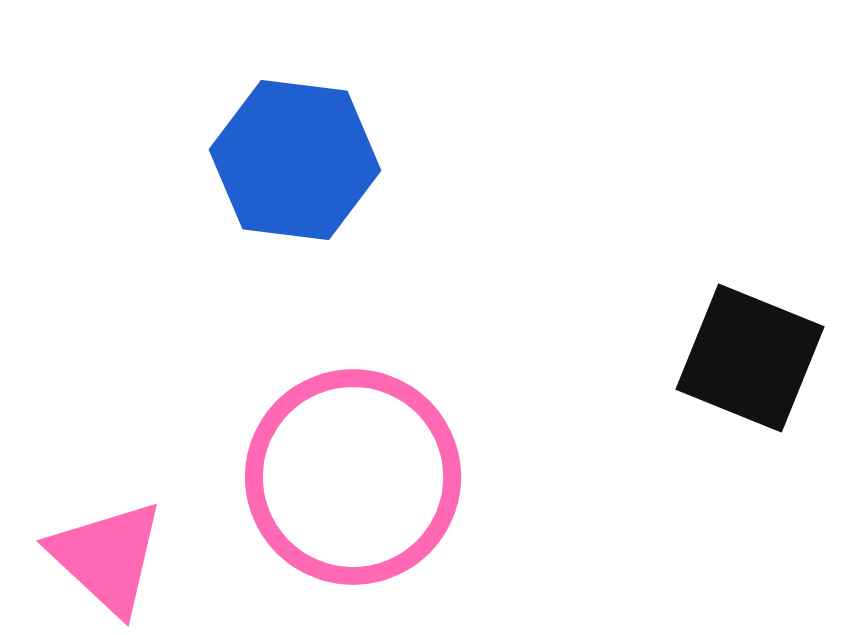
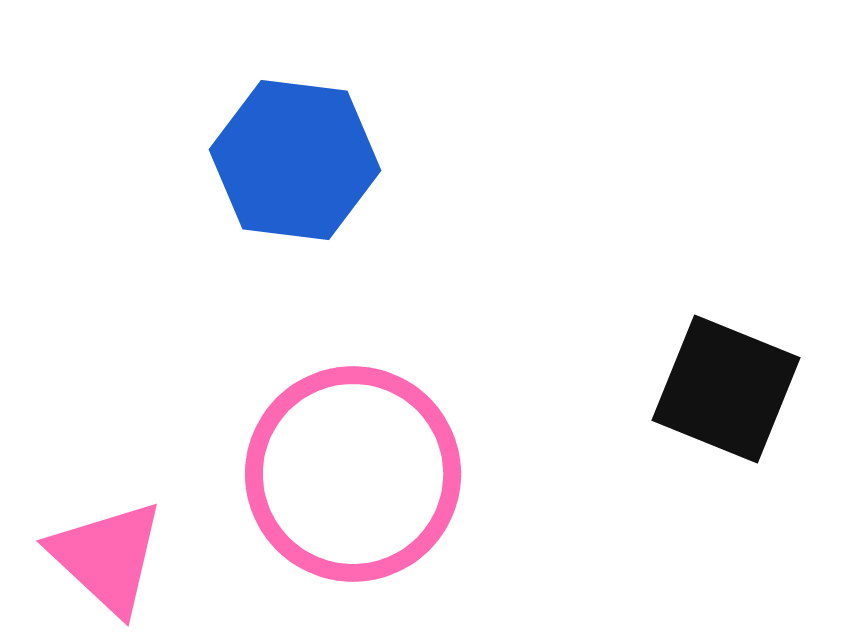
black square: moved 24 px left, 31 px down
pink circle: moved 3 px up
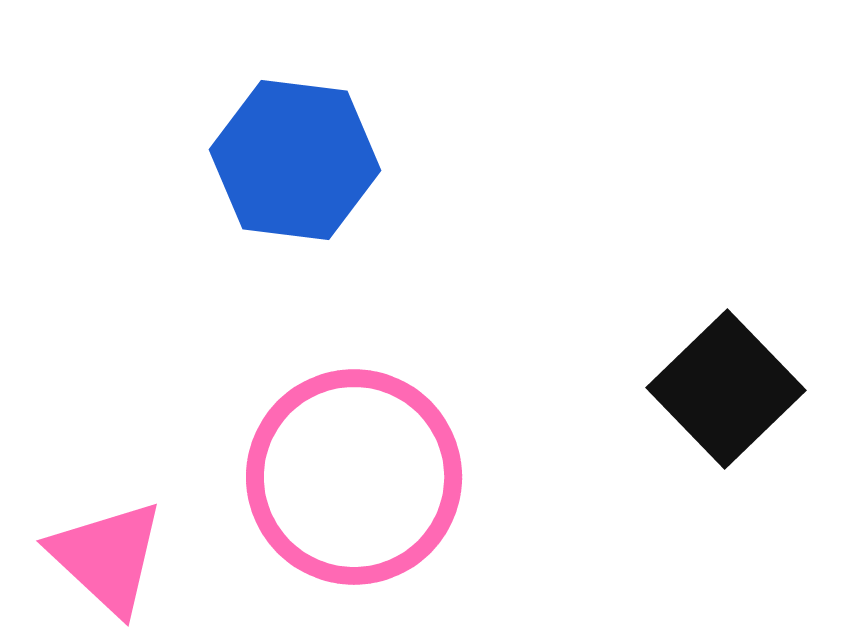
black square: rotated 24 degrees clockwise
pink circle: moved 1 px right, 3 px down
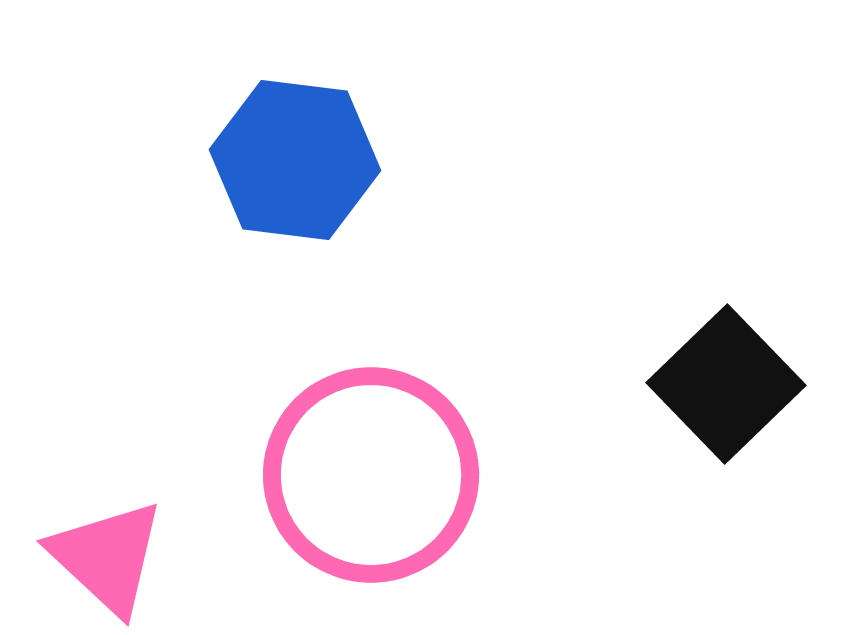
black square: moved 5 px up
pink circle: moved 17 px right, 2 px up
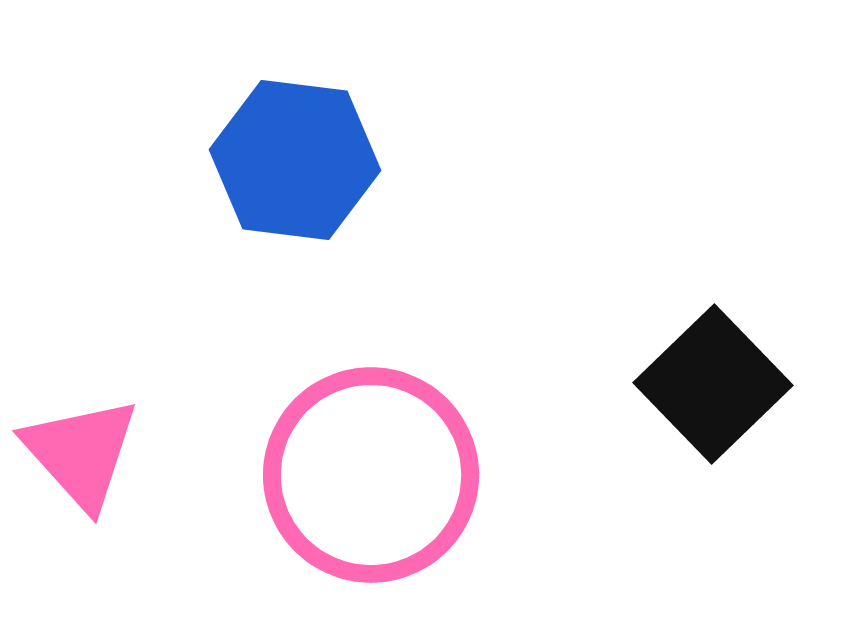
black square: moved 13 px left
pink triangle: moved 26 px left, 104 px up; rotated 5 degrees clockwise
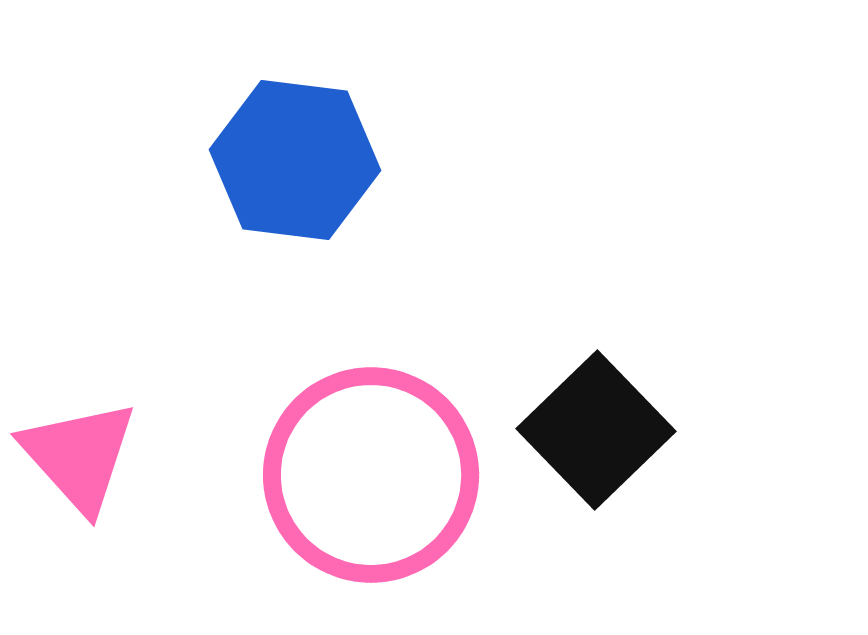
black square: moved 117 px left, 46 px down
pink triangle: moved 2 px left, 3 px down
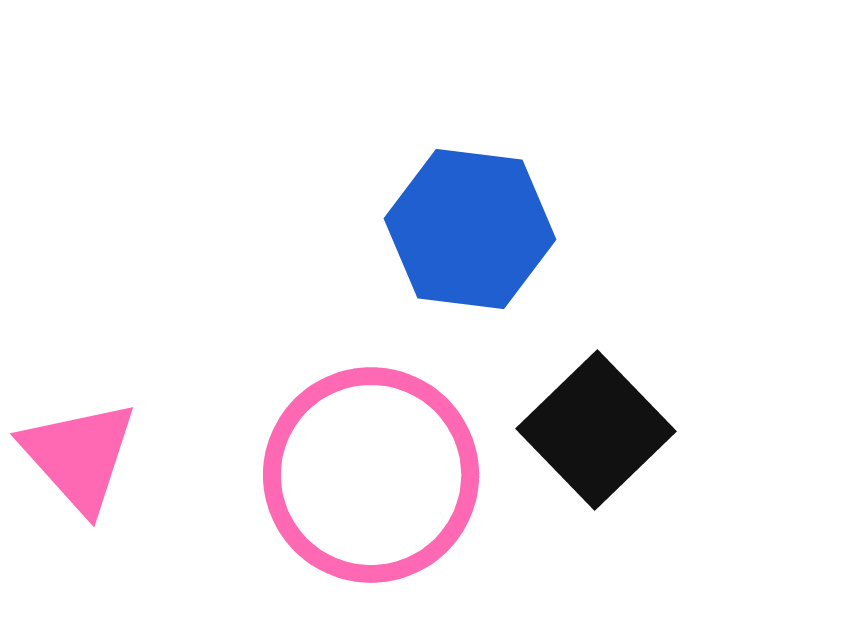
blue hexagon: moved 175 px right, 69 px down
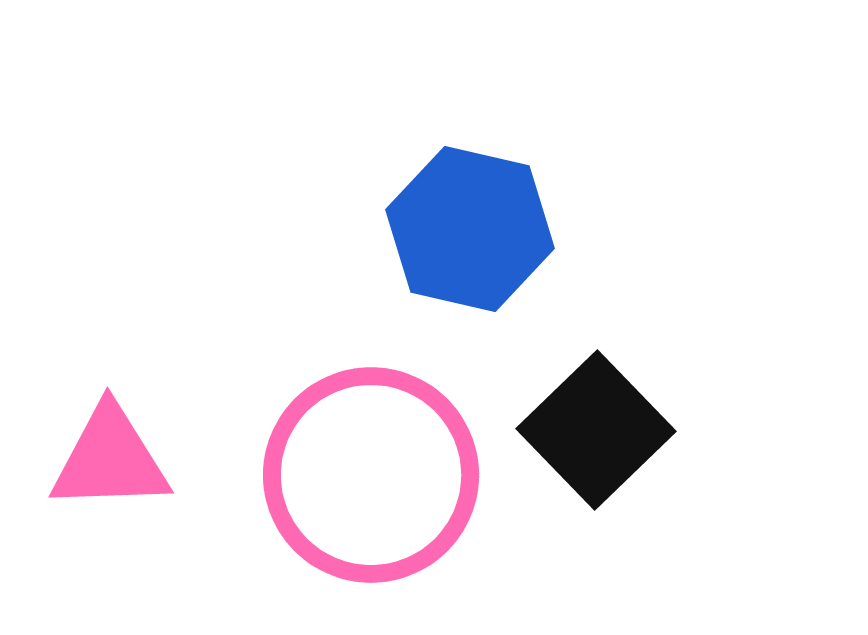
blue hexagon: rotated 6 degrees clockwise
pink triangle: moved 31 px right, 3 px down; rotated 50 degrees counterclockwise
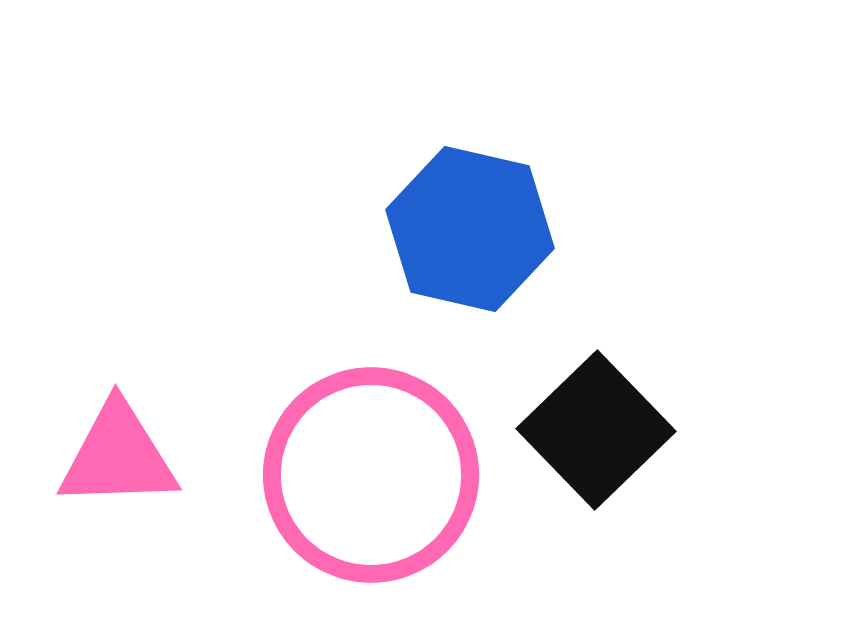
pink triangle: moved 8 px right, 3 px up
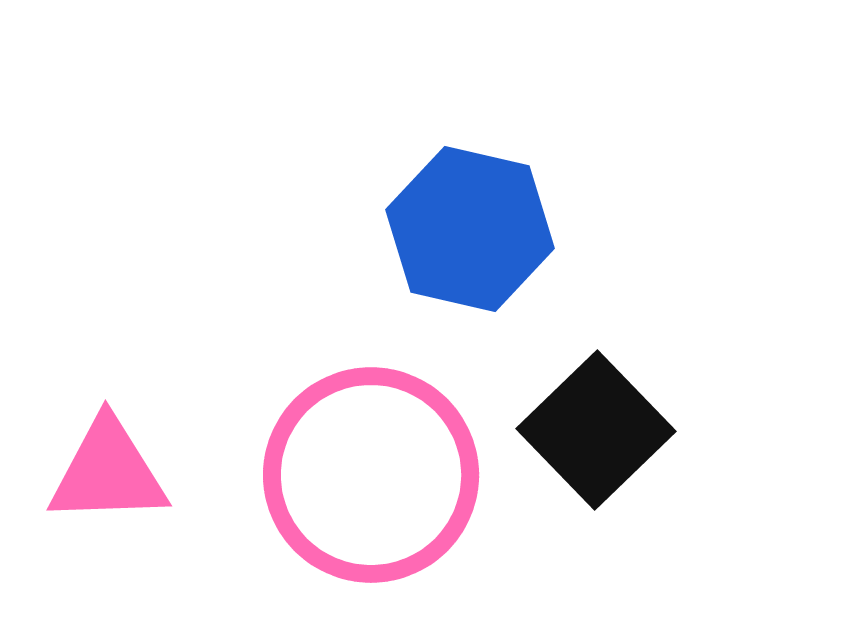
pink triangle: moved 10 px left, 16 px down
